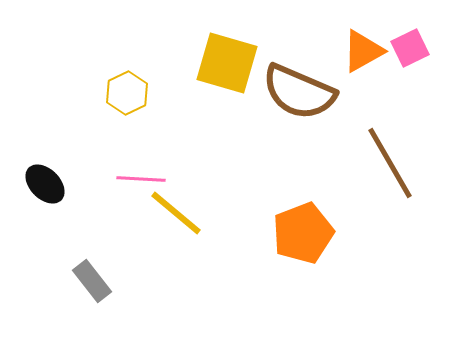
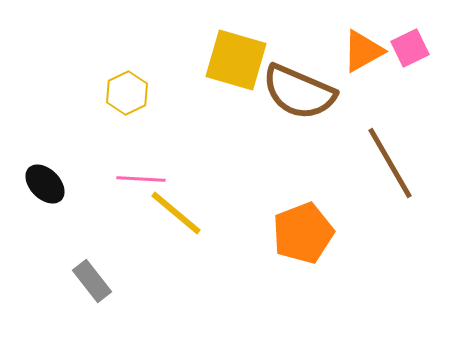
yellow square: moved 9 px right, 3 px up
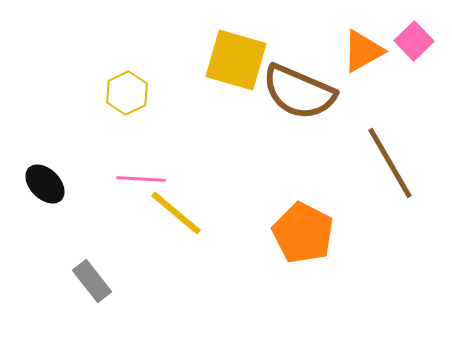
pink square: moved 4 px right, 7 px up; rotated 18 degrees counterclockwise
orange pentagon: rotated 24 degrees counterclockwise
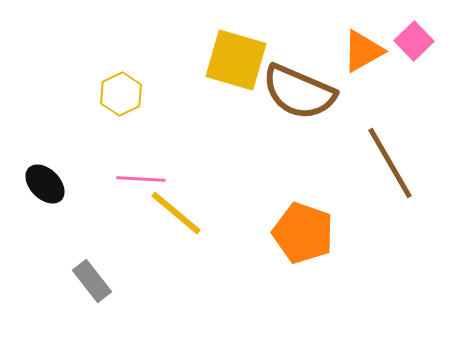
yellow hexagon: moved 6 px left, 1 px down
orange pentagon: rotated 8 degrees counterclockwise
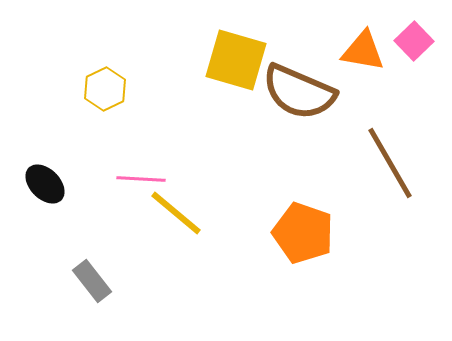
orange triangle: rotated 39 degrees clockwise
yellow hexagon: moved 16 px left, 5 px up
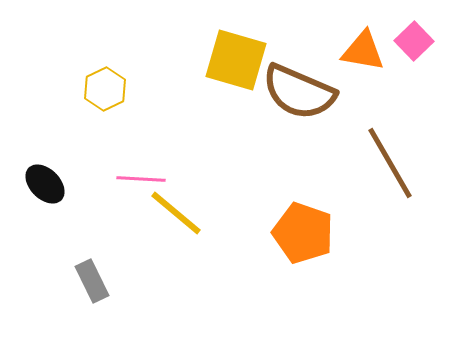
gray rectangle: rotated 12 degrees clockwise
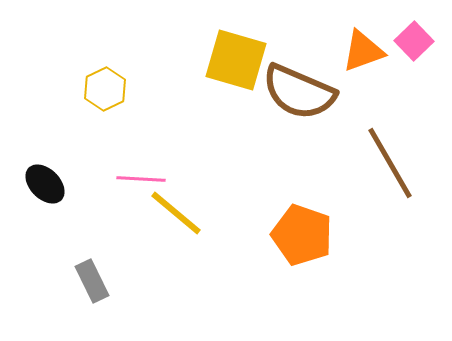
orange triangle: rotated 30 degrees counterclockwise
orange pentagon: moved 1 px left, 2 px down
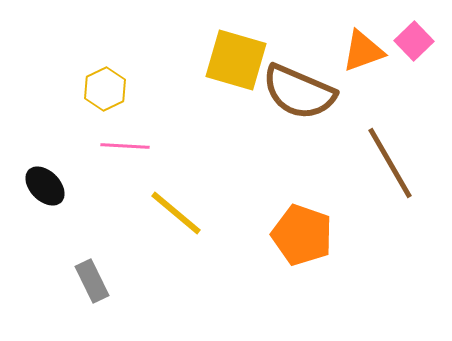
pink line: moved 16 px left, 33 px up
black ellipse: moved 2 px down
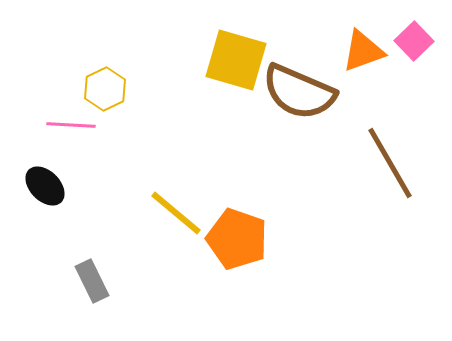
pink line: moved 54 px left, 21 px up
orange pentagon: moved 65 px left, 4 px down
